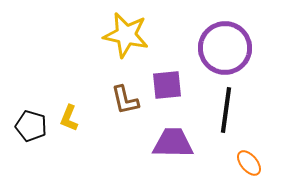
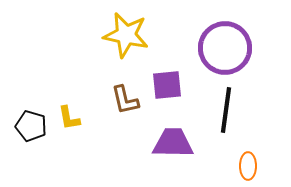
yellow L-shape: rotated 32 degrees counterclockwise
orange ellipse: moved 1 px left, 3 px down; rotated 40 degrees clockwise
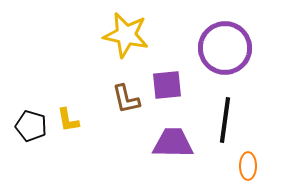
brown L-shape: moved 1 px right, 1 px up
black line: moved 1 px left, 10 px down
yellow L-shape: moved 1 px left, 2 px down
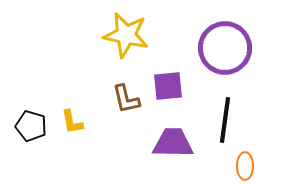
purple square: moved 1 px right, 1 px down
yellow L-shape: moved 4 px right, 2 px down
orange ellipse: moved 3 px left
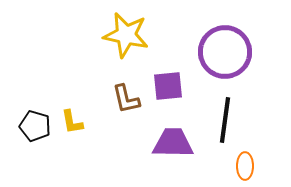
purple circle: moved 4 px down
black pentagon: moved 4 px right
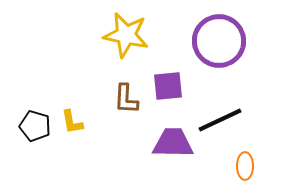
purple circle: moved 6 px left, 11 px up
brown L-shape: rotated 16 degrees clockwise
black line: moved 5 px left; rotated 57 degrees clockwise
